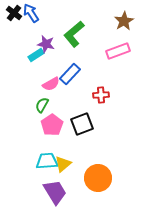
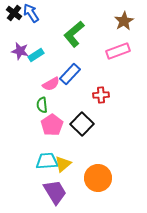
purple star: moved 26 px left, 7 px down
green semicircle: rotated 35 degrees counterclockwise
black square: rotated 25 degrees counterclockwise
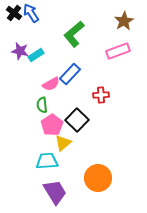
black square: moved 5 px left, 4 px up
yellow triangle: moved 21 px up
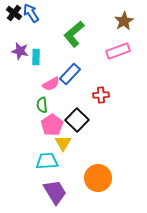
cyan rectangle: moved 2 px down; rotated 56 degrees counterclockwise
yellow triangle: rotated 18 degrees counterclockwise
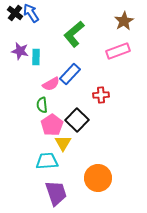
black cross: moved 1 px right
purple trapezoid: moved 1 px right, 1 px down; rotated 12 degrees clockwise
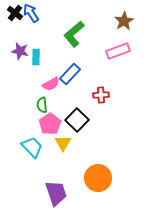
pink pentagon: moved 2 px left, 1 px up
cyan trapezoid: moved 15 px left, 14 px up; rotated 50 degrees clockwise
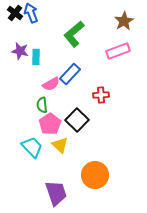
blue arrow: rotated 12 degrees clockwise
yellow triangle: moved 3 px left, 2 px down; rotated 18 degrees counterclockwise
orange circle: moved 3 px left, 3 px up
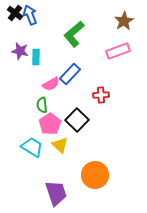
blue arrow: moved 1 px left, 2 px down
cyan trapezoid: rotated 15 degrees counterclockwise
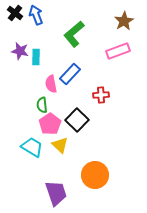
blue arrow: moved 6 px right
pink semicircle: rotated 108 degrees clockwise
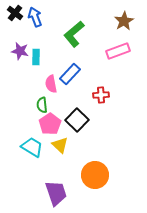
blue arrow: moved 1 px left, 2 px down
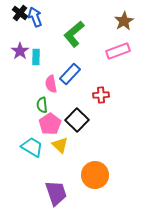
black cross: moved 5 px right
purple star: rotated 24 degrees clockwise
